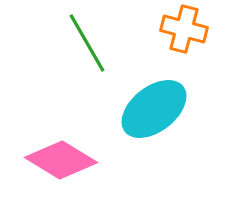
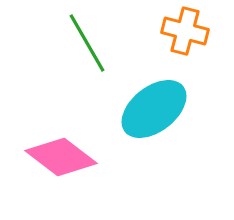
orange cross: moved 1 px right, 2 px down
pink diamond: moved 3 px up; rotated 6 degrees clockwise
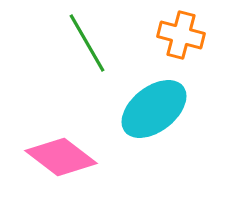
orange cross: moved 4 px left, 4 px down
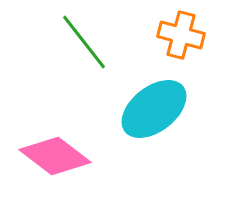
green line: moved 3 px left, 1 px up; rotated 8 degrees counterclockwise
pink diamond: moved 6 px left, 1 px up
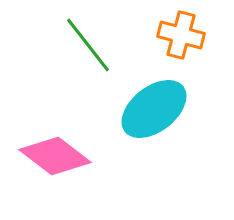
green line: moved 4 px right, 3 px down
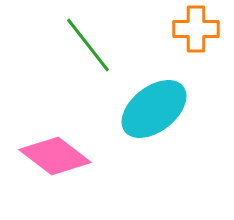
orange cross: moved 15 px right, 6 px up; rotated 15 degrees counterclockwise
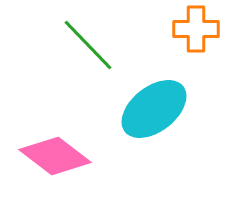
green line: rotated 6 degrees counterclockwise
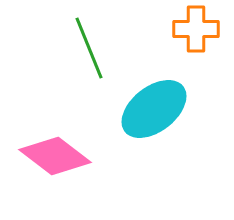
green line: moved 1 px right, 3 px down; rotated 22 degrees clockwise
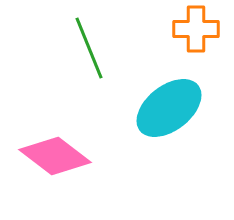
cyan ellipse: moved 15 px right, 1 px up
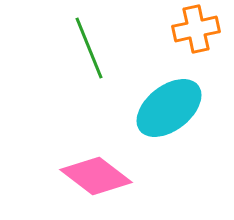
orange cross: rotated 12 degrees counterclockwise
pink diamond: moved 41 px right, 20 px down
